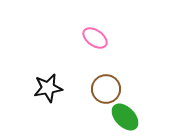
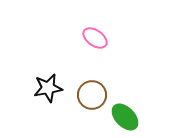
brown circle: moved 14 px left, 6 px down
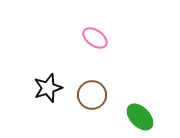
black star: rotated 8 degrees counterclockwise
green ellipse: moved 15 px right
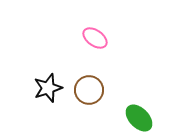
brown circle: moved 3 px left, 5 px up
green ellipse: moved 1 px left, 1 px down
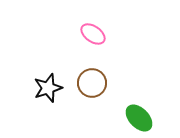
pink ellipse: moved 2 px left, 4 px up
brown circle: moved 3 px right, 7 px up
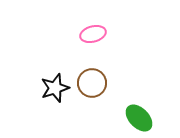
pink ellipse: rotated 50 degrees counterclockwise
black star: moved 7 px right
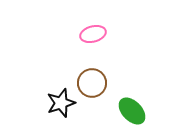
black star: moved 6 px right, 15 px down
green ellipse: moved 7 px left, 7 px up
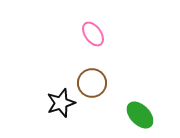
pink ellipse: rotated 70 degrees clockwise
green ellipse: moved 8 px right, 4 px down
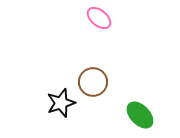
pink ellipse: moved 6 px right, 16 px up; rotated 15 degrees counterclockwise
brown circle: moved 1 px right, 1 px up
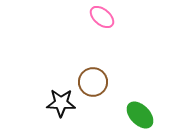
pink ellipse: moved 3 px right, 1 px up
black star: rotated 20 degrees clockwise
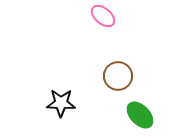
pink ellipse: moved 1 px right, 1 px up
brown circle: moved 25 px right, 6 px up
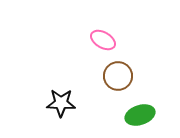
pink ellipse: moved 24 px down; rotated 10 degrees counterclockwise
green ellipse: rotated 64 degrees counterclockwise
